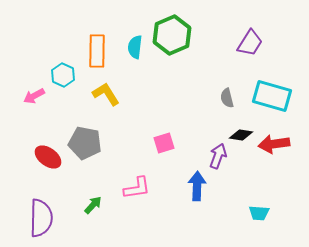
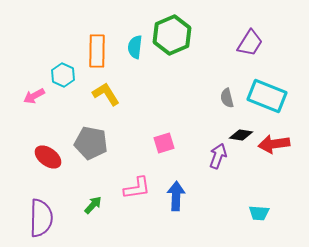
cyan rectangle: moved 5 px left; rotated 6 degrees clockwise
gray pentagon: moved 6 px right
blue arrow: moved 21 px left, 10 px down
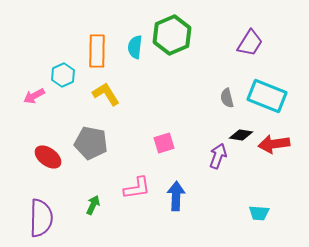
cyan hexagon: rotated 10 degrees clockwise
green arrow: rotated 18 degrees counterclockwise
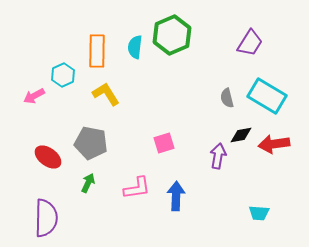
cyan rectangle: rotated 9 degrees clockwise
black diamond: rotated 20 degrees counterclockwise
purple arrow: rotated 10 degrees counterclockwise
green arrow: moved 5 px left, 22 px up
purple semicircle: moved 5 px right
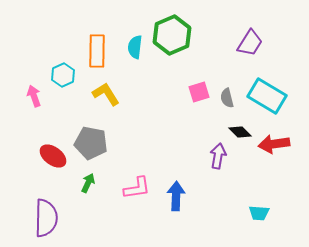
pink arrow: rotated 100 degrees clockwise
black diamond: moved 1 px left, 3 px up; rotated 55 degrees clockwise
pink square: moved 35 px right, 51 px up
red ellipse: moved 5 px right, 1 px up
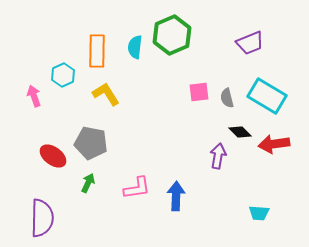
purple trapezoid: rotated 36 degrees clockwise
pink square: rotated 10 degrees clockwise
purple semicircle: moved 4 px left
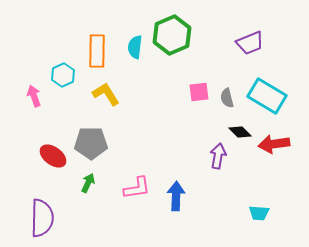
gray pentagon: rotated 12 degrees counterclockwise
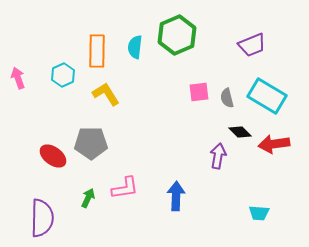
green hexagon: moved 5 px right
purple trapezoid: moved 2 px right, 2 px down
pink arrow: moved 16 px left, 18 px up
green arrow: moved 15 px down
pink L-shape: moved 12 px left
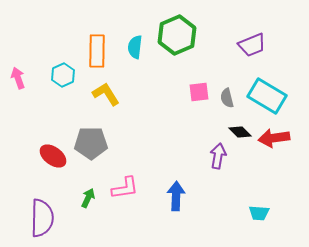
red arrow: moved 6 px up
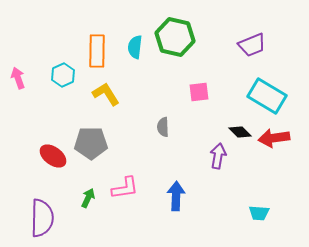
green hexagon: moved 2 px left, 2 px down; rotated 24 degrees counterclockwise
gray semicircle: moved 64 px left, 29 px down; rotated 12 degrees clockwise
